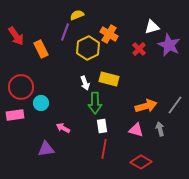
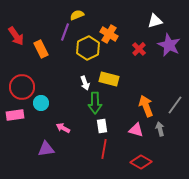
white triangle: moved 3 px right, 6 px up
red circle: moved 1 px right
orange arrow: rotated 95 degrees counterclockwise
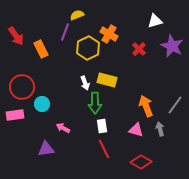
purple star: moved 3 px right, 1 px down
yellow rectangle: moved 2 px left, 1 px down
cyan circle: moved 1 px right, 1 px down
red line: rotated 36 degrees counterclockwise
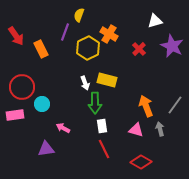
yellow semicircle: moved 2 px right; rotated 48 degrees counterclockwise
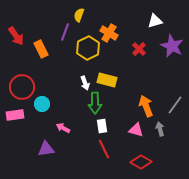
orange cross: moved 1 px up
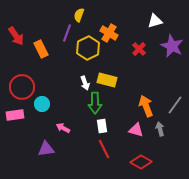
purple line: moved 2 px right, 1 px down
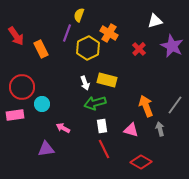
green arrow: rotated 75 degrees clockwise
pink triangle: moved 5 px left
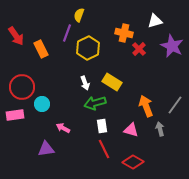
orange cross: moved 15 px right; rotated 18 degrees counterclockwise
yellow rectangle: moved 5 px right, 2 px down; rotated 18 degrees clockwise
red diamond: moved 8 px left
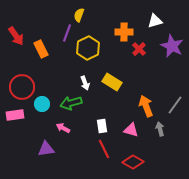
orange cross: moved 1 px up; rotated 12 degrees counterclockwise
green arrow: moved 24 px left
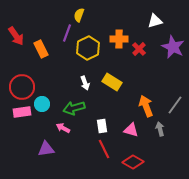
orange cross: moved 5 px left, 7 px down
purple star: moved 1 px right, 1 px down
green arrow: moved 3 px right, 5 px down
pink rectangle: moved 7 px right, 3 px up
